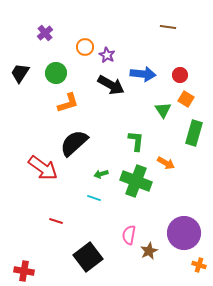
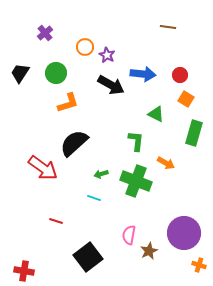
green triangle: moved 7 px left, 4 px down; rotated 30 degrees counterclockwise
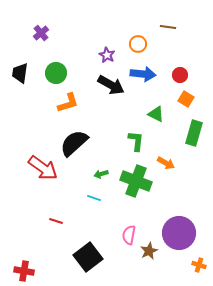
purple cross: moved 4 px left
orange circle: moved 53 px right, 3 px up
black trapezoid: rotated 25 degrees counterclockwise
purple circle: moved 5 px left
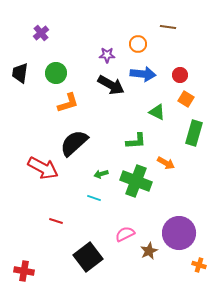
purple star: rotated 28 degrees counterclockwise
green triangle: moved 1 px right, 2 px up
green L-shape: rotated 80 degrees clockwise
red arrow: rotated 8 degrees counterclockwise
pink semicircle: moved 4 px left, 1 px up; rotated 54 degrees clockwise
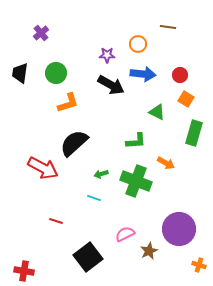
purple circle: moved 4 px up
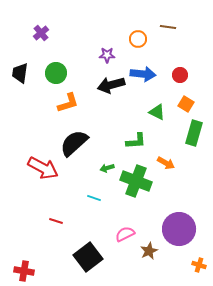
orange circle: moved 5 px up
black arrow: rotated 136 degrees clockwise
orange square: moved 5 px down
green arrow: moved 6 px right, 6 px up
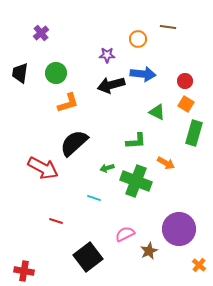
red circle: moved 5 px right, 6 px down
orange cross: rotated 24 degrees clockwise
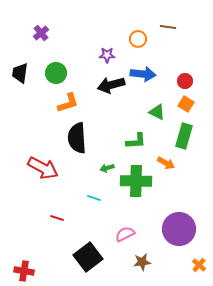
green rectangle: moved 10 px left, 3 px down
black semicircle: moved 3 px right, 5 px up; rotated 52 degrees counterclockwise
green cross: rotated 20 degrees counterclockwise
red line: moved 1 px right, 3 px up
brown star: moved 7 px left, 11 px down; rotated 18 degrees clockwise
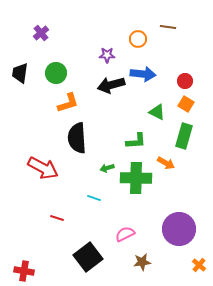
green cross: moved 3 px up
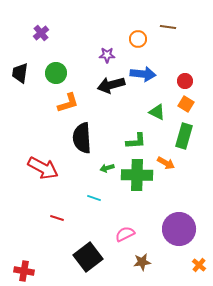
black semicircle: moved 5 px right
green cross: moved 1 px right, 3 px up
